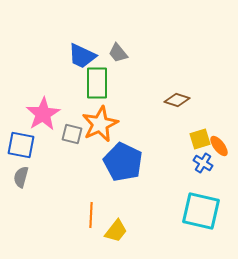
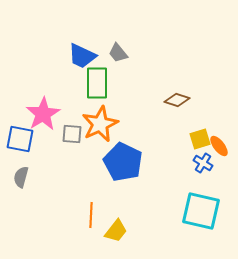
gray square: rotated 10 degrees counterclockwise
blue square: moved 1 px left, 6 px up
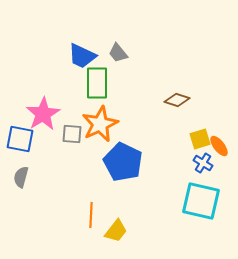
cyan square: moved 10 px up
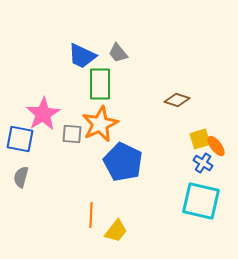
green rectangle: moved 3 px right, 1 px down
orange ellipse: moved 3 px left
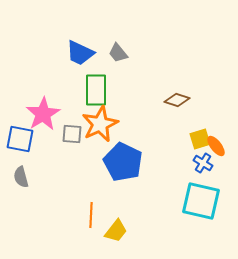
blue trapezoid: moved 2 px left, 3 px up
green rectangle: moved 4 px left, 6 px down
gray semicircle: rotated 30 degrees counterclockwise
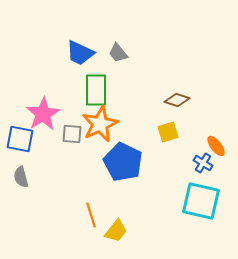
yellow square: moved 32 px left, 7 px up
orange line: rotated 20 degrees counterclockwise
